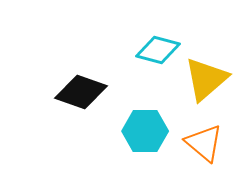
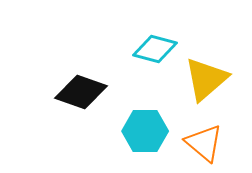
cyan diamond: moved 3 px left, 1 px up
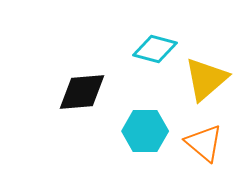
black diamond: moved 1 px right; rotated 24 degrees counterclockwise
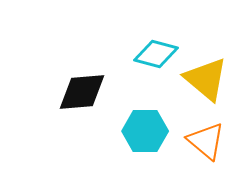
cyan diamond: moved 1 px right, 5 px down
yellow triangle: rotated 39 degrees counterclockwise
orange triangle: moved 2 px right, 2 px up
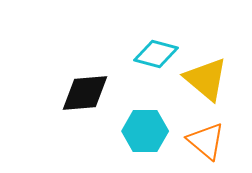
black diamond: moved 3 px right, 1 px down
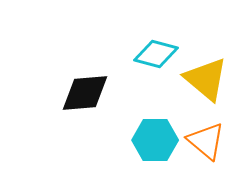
cyan hexagon: moved 10 px right, 9 px down
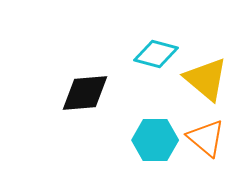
orange triangle: moved 3 px up
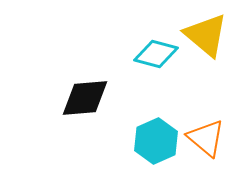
yellow triangle: moved 44 px up
black diamond: moved 5 px down
cyan hexagon: moved 1 px right, 1 px down; rotated 24 degrees counterclockwise
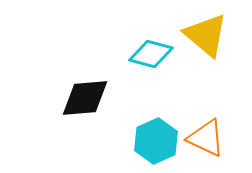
cyan diamond: moved 5 px left
orange triangle: rotated 15 degrees counterclockwise
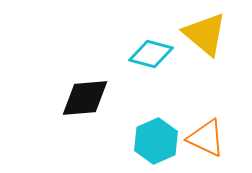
yellow triangle: moved 1 px left, 1 px up
